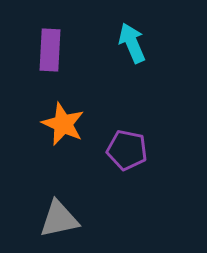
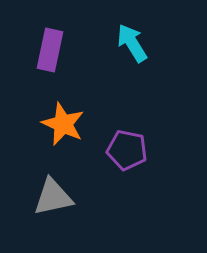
cyan arrow: rotated 9 degrees counterclockwise
purple rectangle: rotated 9 degrees clockwise
gray triangle: moved 6 px left, 22 px up
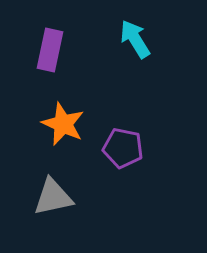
cyan arrow: moved 3 px right, 4 px up
purple pentagon: moved 4 px left, 2 px up
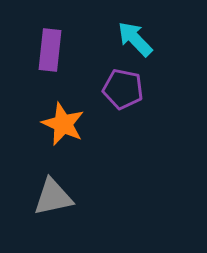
cyan arrow: rotated 12 degrees counterclockwise
purple rectangle: rotated 6 degrees counterclockwise
purple pentagon: moved 59 px up
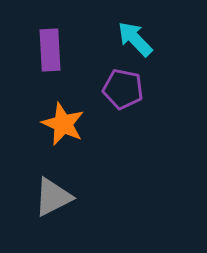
purple rectangle: rotated 9 degrees counterclockwise
gray triangle: rotated 15 degrees counterclockwise
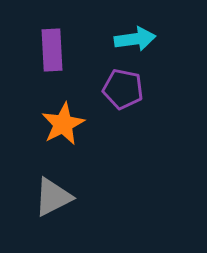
cyan arrow: rotated 126 degrees clockwise
purple rectangle: moved 2 px right
orange star: rotated 21 degrees clockwise
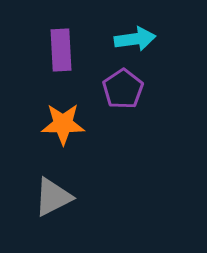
purple rectangle: moved 9 px right
purple pentagon: rotated 27 degrees clockwise
orange star: rotated 27 degrees clockwise
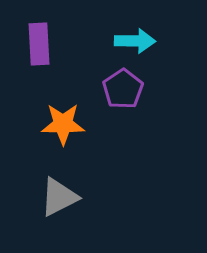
cyan arrow: moved 2 px down; rotated 9 degrees clockwise
purple rectangle: moved 22 px left, 6 px up
gray triangle: moved 6 px right
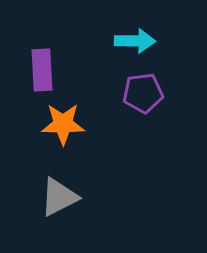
purple rectangle: moved 3 px right, 26 px down
purple pentagon: moved 20 px right, 4 px down; rotated 27 degrees clockwise
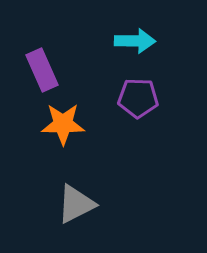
purple rectangle: rotated 21 degrees counterclockwise
purple pentagon: moved 5 px left, 5 px down; rotated 9 degrees clockwise
gray triangle: moved 17 px right, 7 px down
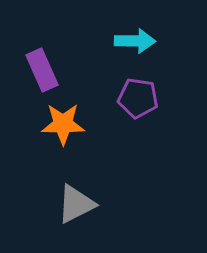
purple pentagon: rotated 6 degrees clockwise
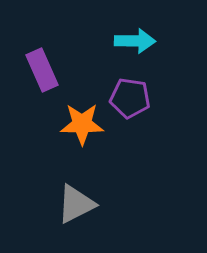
purple pentagon: moved 8 px left
orange star: moved 19 px right
